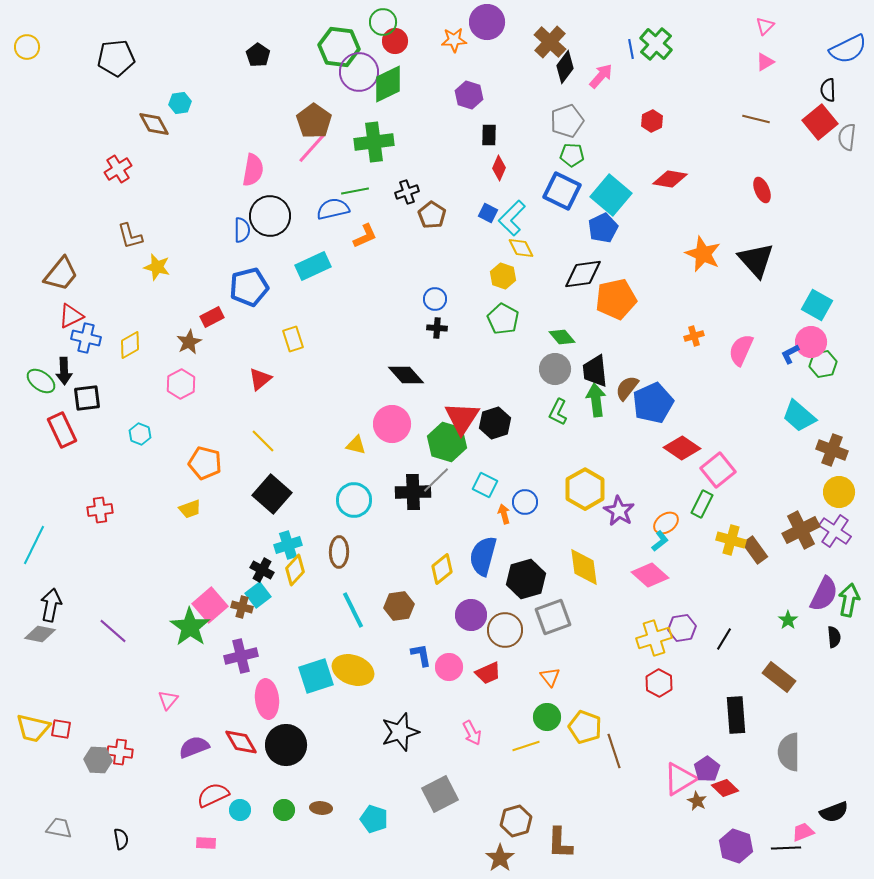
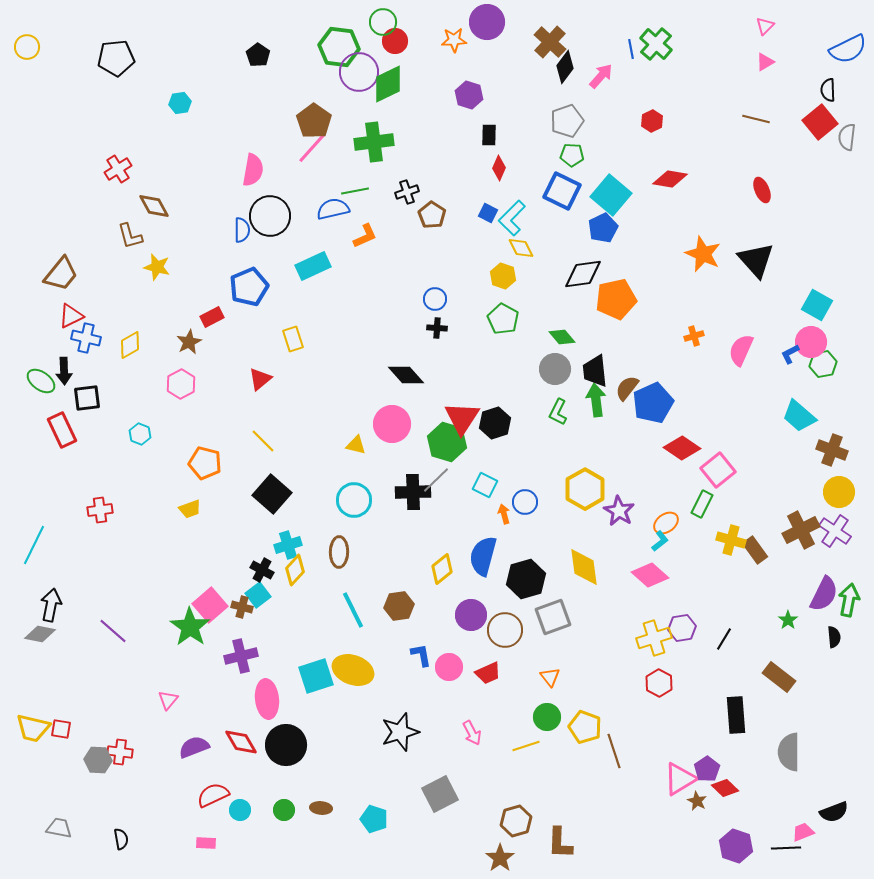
brown diamond at (154, 124): moved 82 px down
blue pentagon at (249, 287): rotated 9 degrees counterclockwise
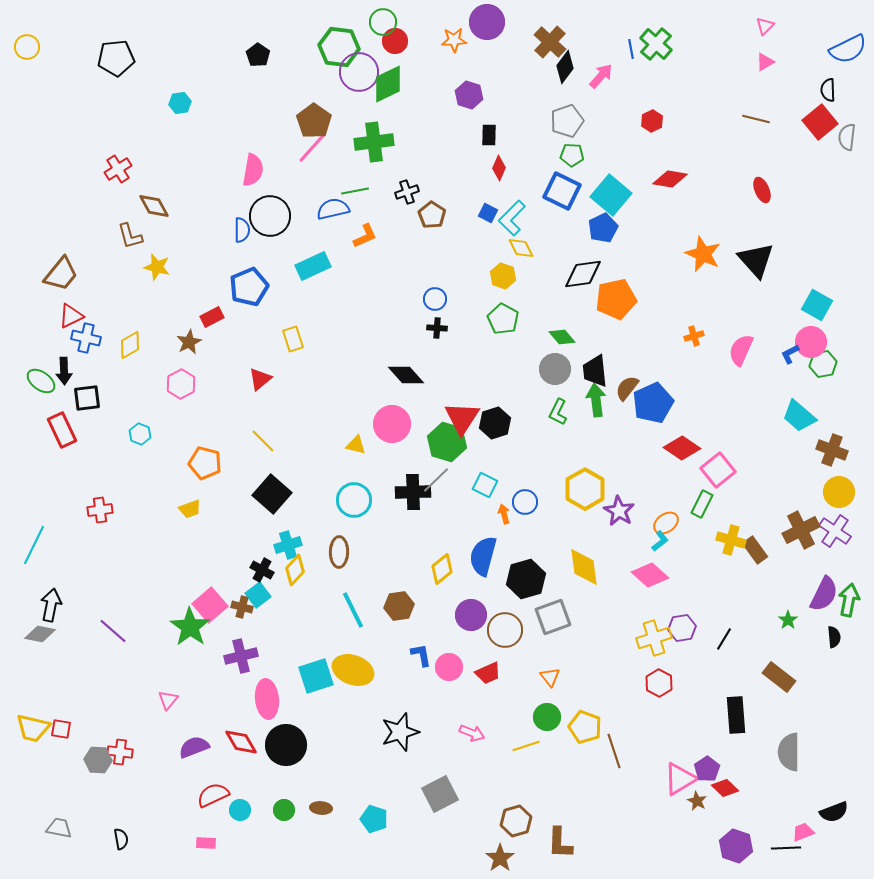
pink arrow at (472, 733): rotated 40 degrees counterclockwise
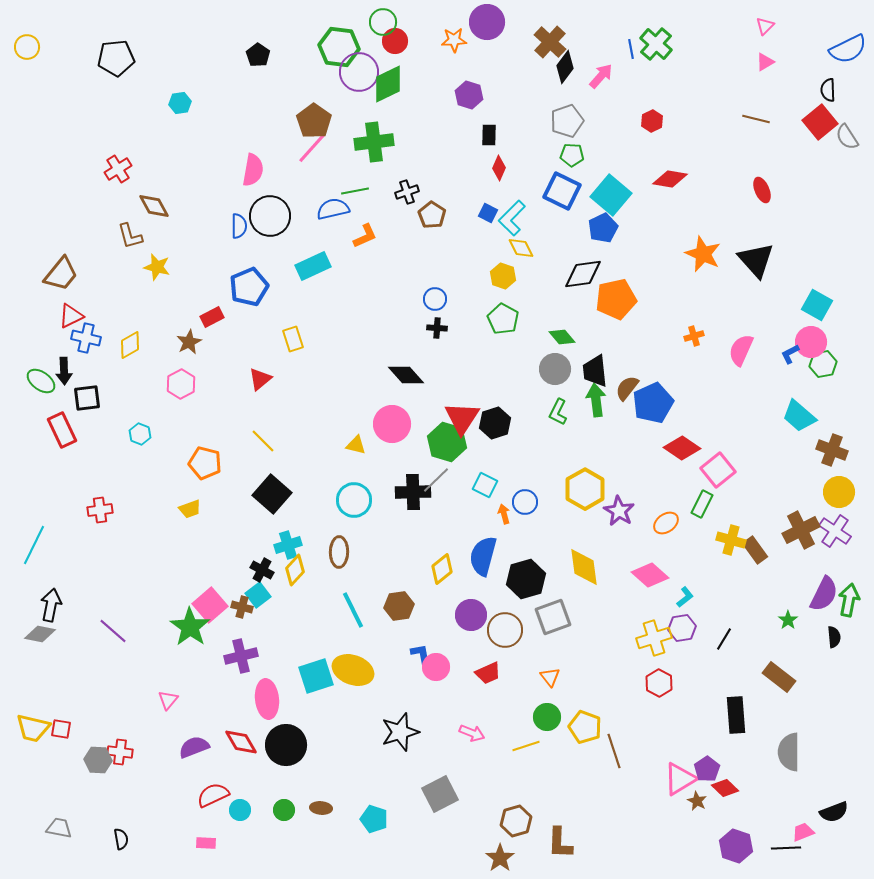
gray semicircle at (847, 137): rotated 40 degrees counterclockwise
blue semicircle at (242, 230): moved 3 px left, 4 px up
cyan L-shape at (660, 541): moved 25 px right, 56 px down
pink circle at (449, 667): moved 13 px left
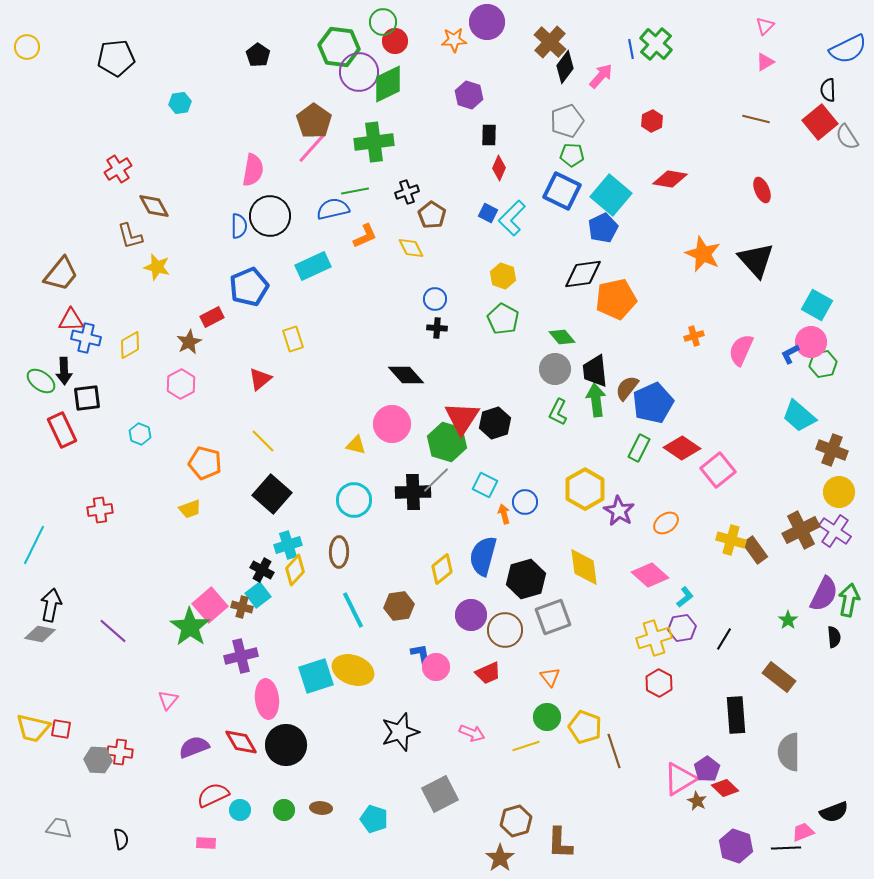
yellow diamond at (521, 248): moved 110 px left
red triangle at (71, 316): moved 4 px down; rotated 24 degrees clockwise
green rectangle at (702, 504): moved 63 px left, 56 px up
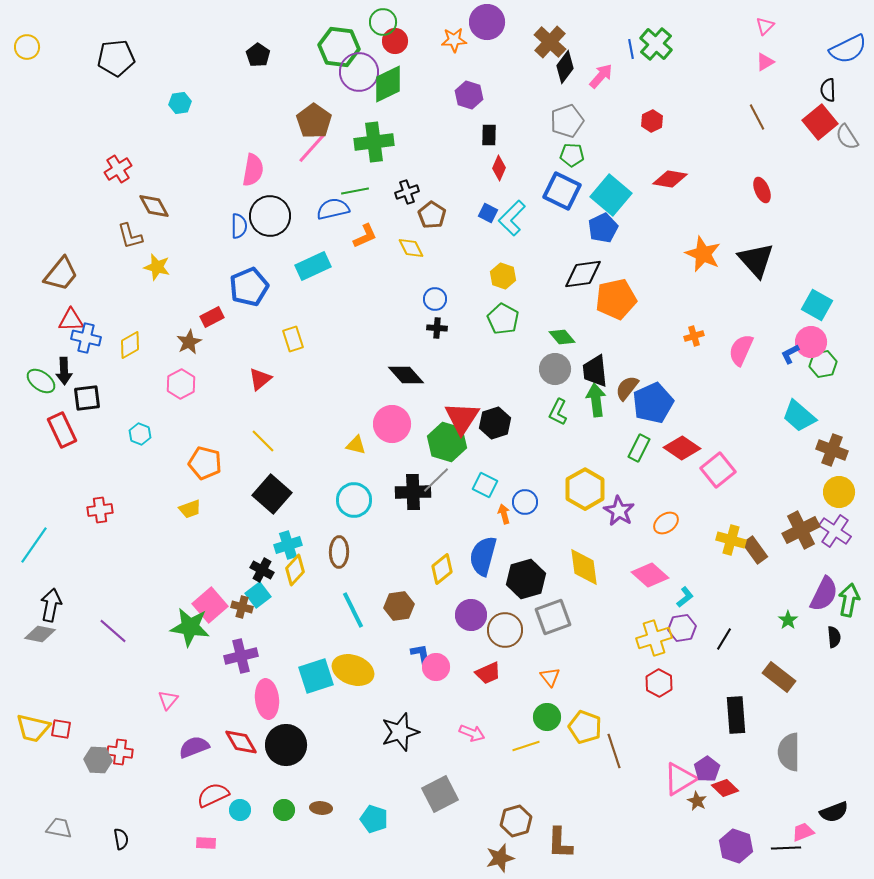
brown line at (756, 119): moved 1 px right, 2 px up; rotated 48 degrees clockwise
cyan line at (34, 545): rotated 9 degrees clockwise
green star at (190, 627): rotated 27 degrees counterclockwise
brown star at (500, 858): rotated 20 degrees clockwise
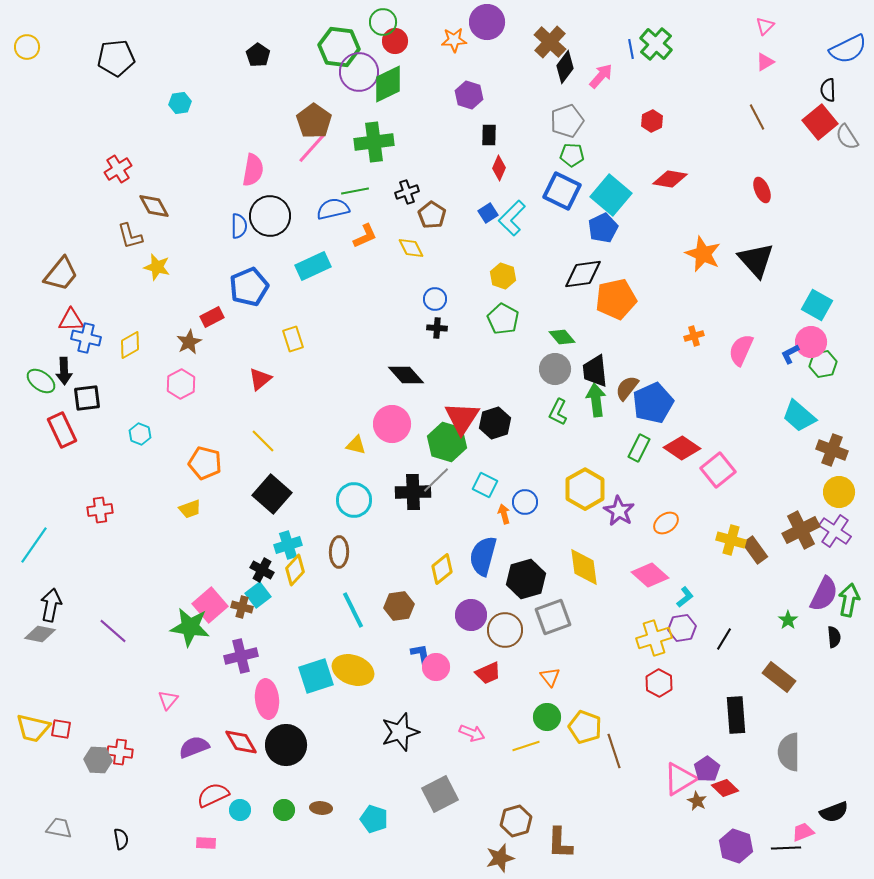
blue square at (488, 213): rotated 30 degrees clockwise
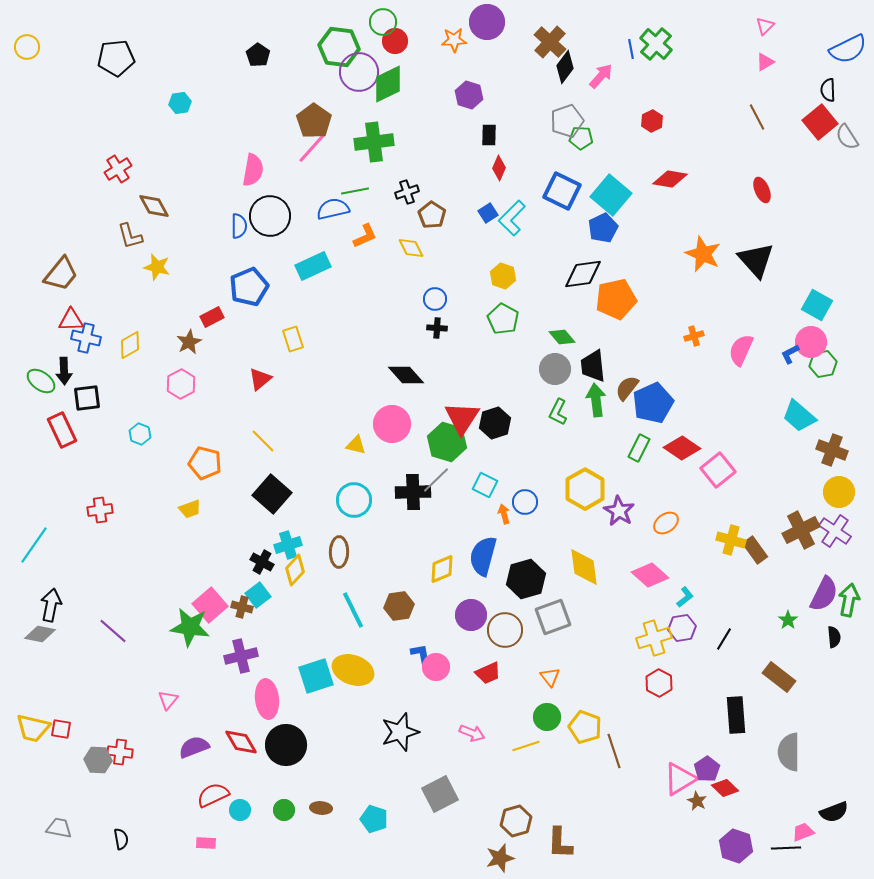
green pentagon at (572, 155): moved 9 px right, 17 px up
black trapezoid at (595, 371): moved 2 px left, 5 px up
yellow diamond at (442, 569): rotated 16 degrees clockwise
black cross at (262, 570): moved 8 px up
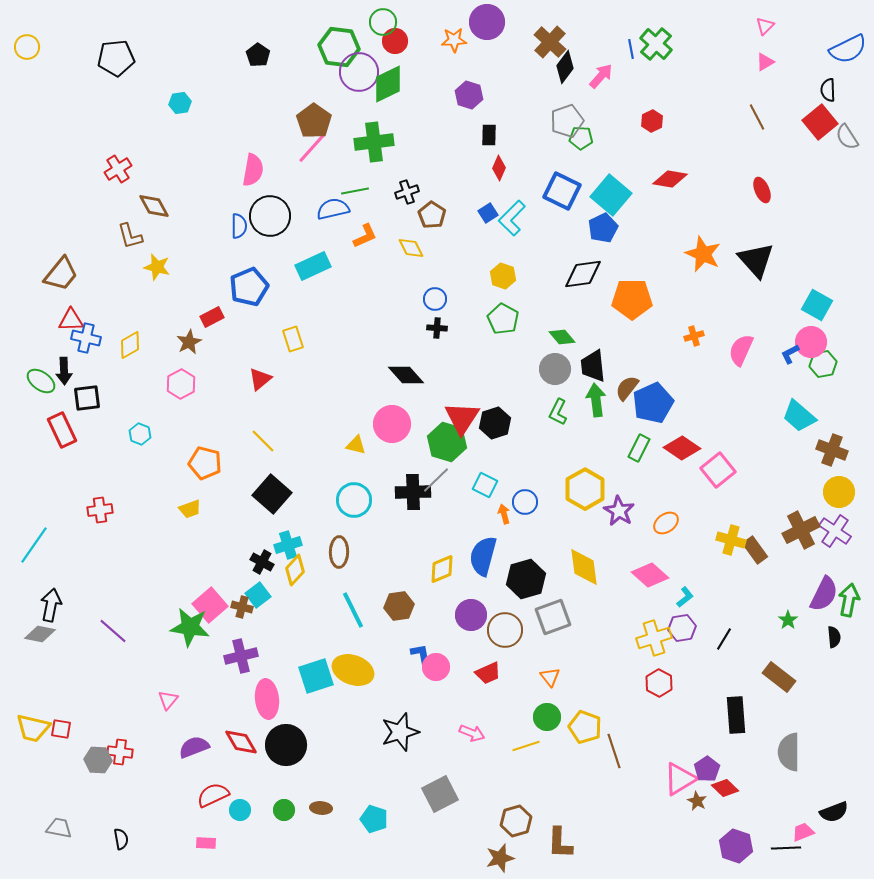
orange pentagon at (616, 299): moved 16 px right; rotated 12 degrees clockwise
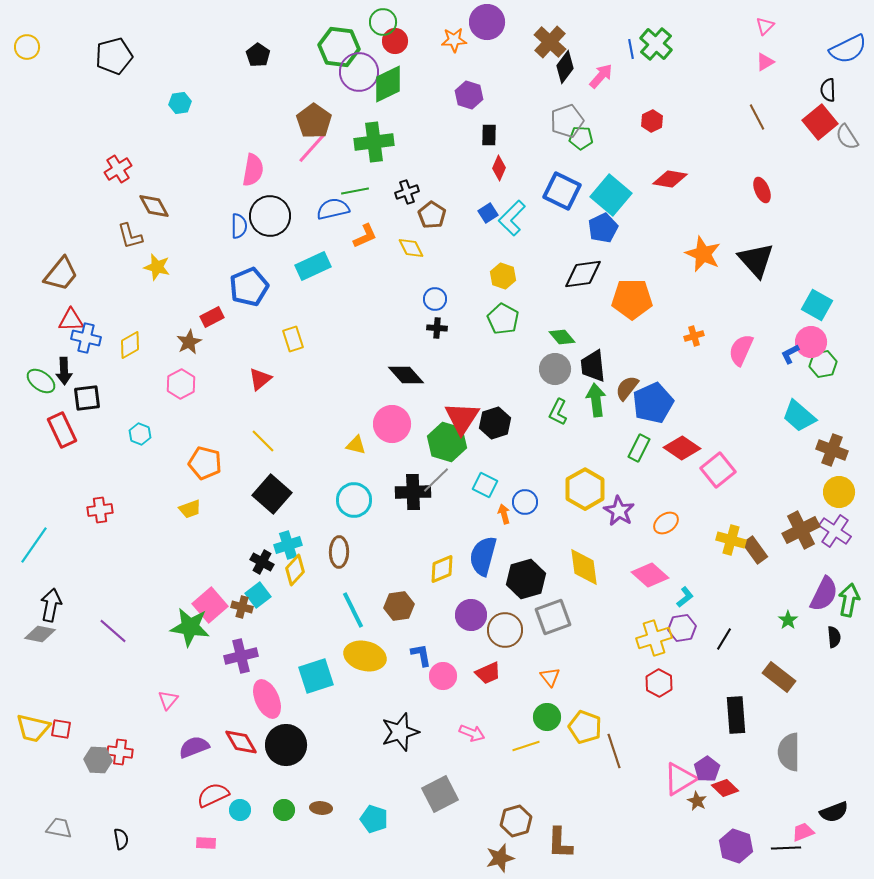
black pentagon at (116, 58): moved 2 px left, 2 px up; rotated 9 degrees counterclockwise
pink circle at (436, 667): moved 7 px right, 9 px down
yellow ellipse at (353, 670): moved 12 px right, 14 px up; rotated 6 degrees counterclockwise
pink ellipse at (267, 699): rotated 18 degrees counterclockwise
